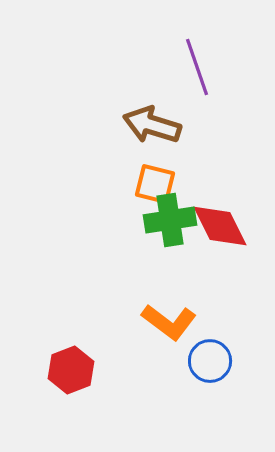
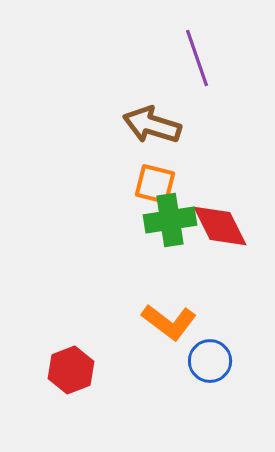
purple line: moved 9 px up
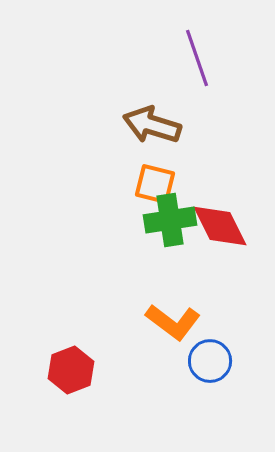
orange L-shape: moved 4 px right
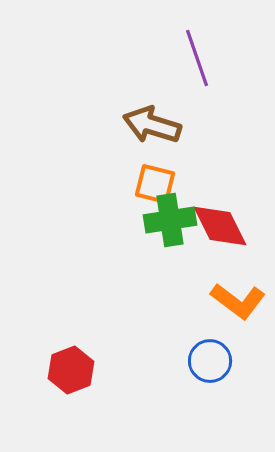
orange L-shape: moved 65 px right, 21 px up
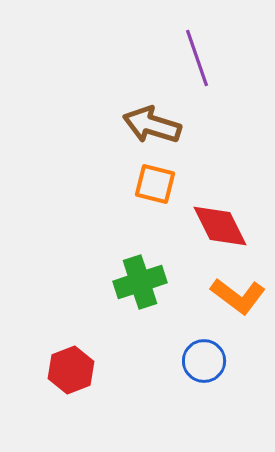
green cross: moved 30 px left, 62 px down; rotated 9 degrees counterclockwise
orange L-shape: moved 5 px up
blue circle: moved 6 px left
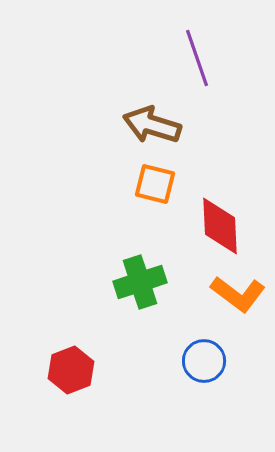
red diamond: rotated 24 degrees clockwise
orange L-shape: moved 2 px up
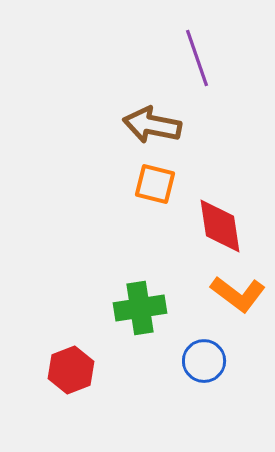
brown arrow: rotated 6 degrees counterclockwise
red diamond: rotated 6 degrees counterclockwise
green cross: moved 26 px down; rotated 9 degrees clockwise
